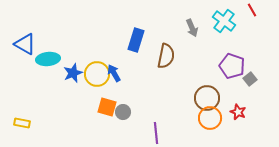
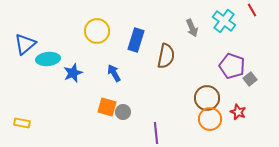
blue triangle: rotated 50 degrees clockwise
yellow circle: moved 43 px up
orange circle: moved 1 px down
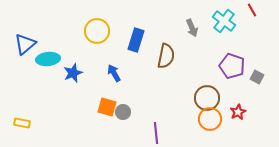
gray square: moved 7 px right, 2 px up; rotated 24 degrees counterclockwise
red star: rotated 21 degrees clockwise
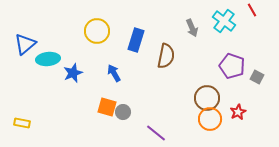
purple line: rotated 45 degrees counterclockwise
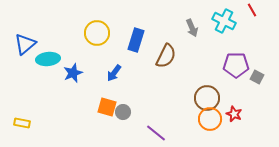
cyan cross: rotated 10 degrees counterclockwise
yellow circle: moved 2 px down
brown semicircle: rotated 15 degrees clockwise
purple pentagon: moved 4 px right, 1 px up; rotated 20 degrees counterclockwise
blue arrow: rotated 114 degrees counterclockwise
red star: moved 4 px left, 2 px down; rotated 21 degrees counterclockwise
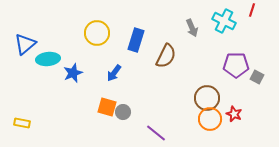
red line: rotated 48 degrees clockwise
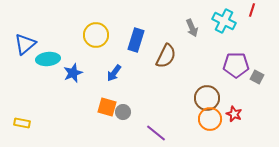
yellow circle: moved 1 px left, 2 px down
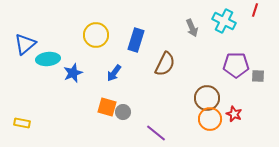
red line: moved 3 px right
brown semicircle: moved 1 px left, 8 px down
gray square: moved 1 px right, 1 px up; rotated 24 degrees counterclockwise
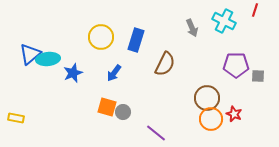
yellow circle: moved 5 px right, 2 px down
blue triangle: moved 5 px right, 10 px down
orange circle: moved 1 px right
yellow rectangle: moved 6 px left, 5 px up
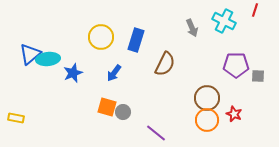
orange circle: moved 4 px left, 1 px down
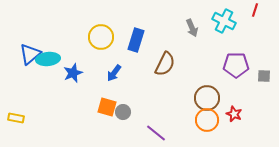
gray square: moved 6 px right
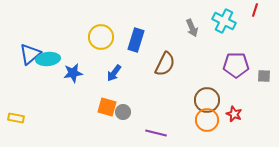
blue star: rotated 12 degrees clockwise
brown circle: moved 2 px down
purple line: rotated 25 degrees counterclockwise
